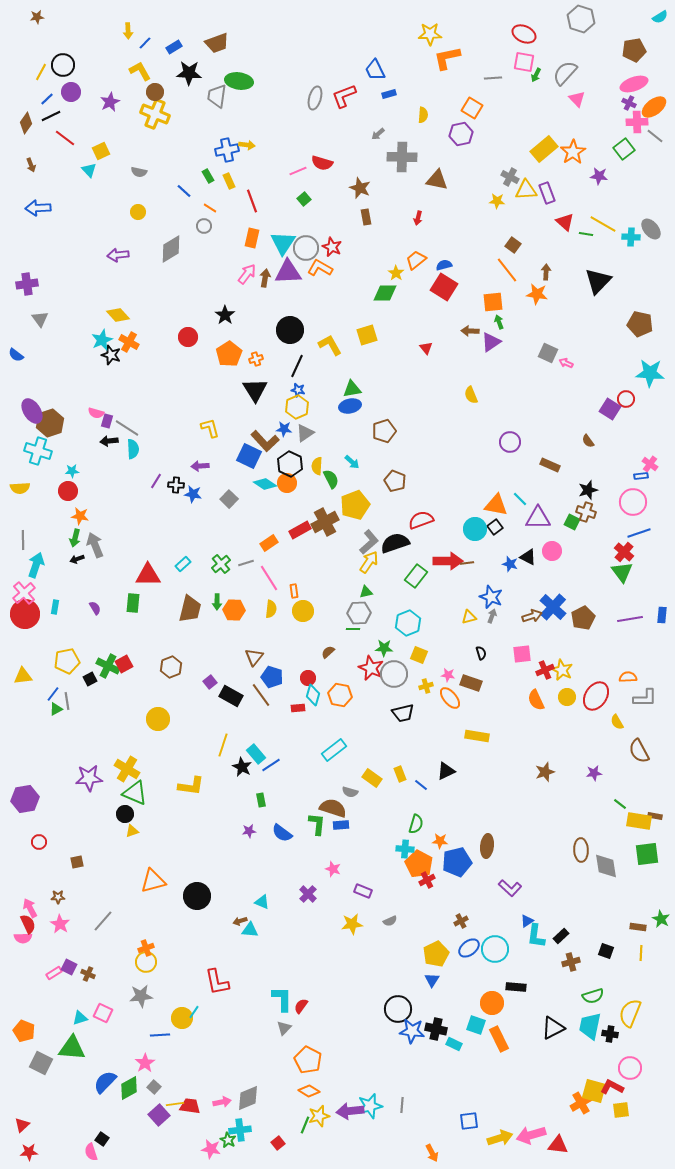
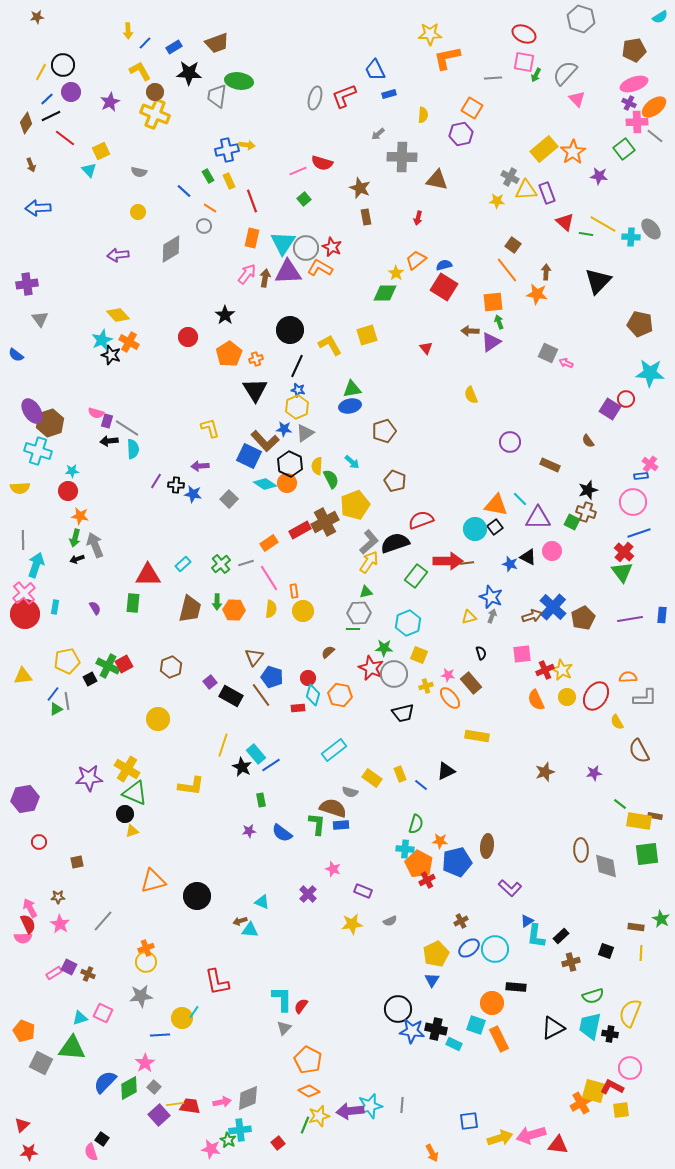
brown rectangle at (471, 683): rotated 30 degrees clockwise
brown rectangle at (638, 927): moved 2 px left
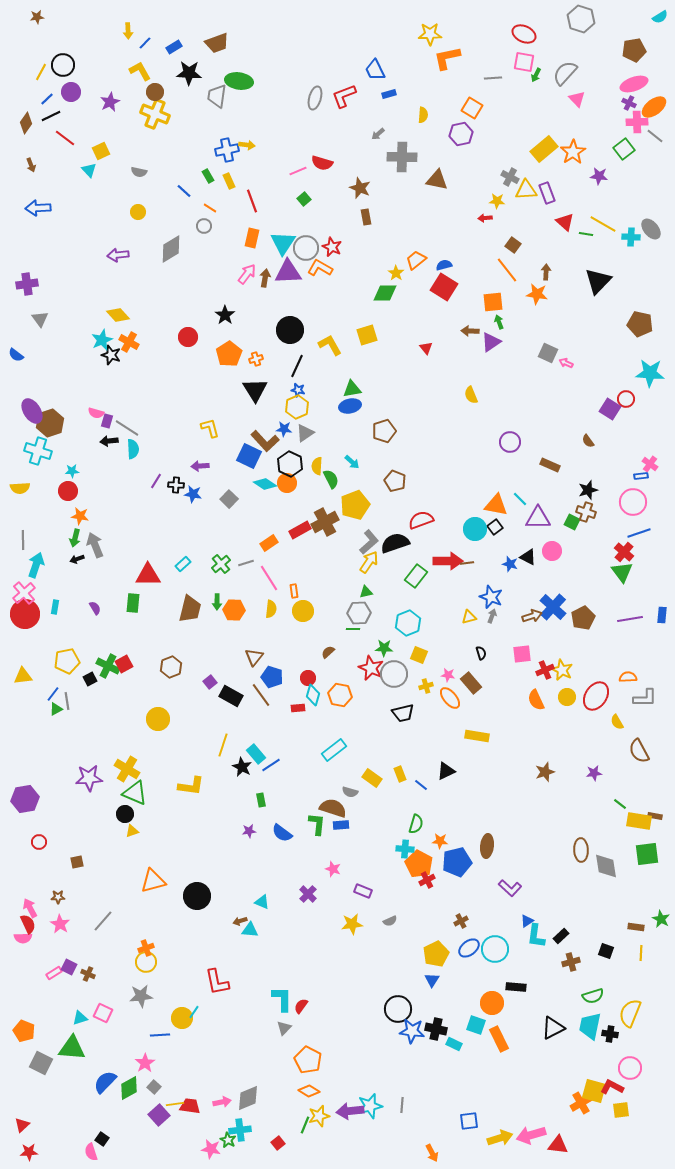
red arrow at (418, 218): moved 67 px right; rotated 72 degrees clockwise
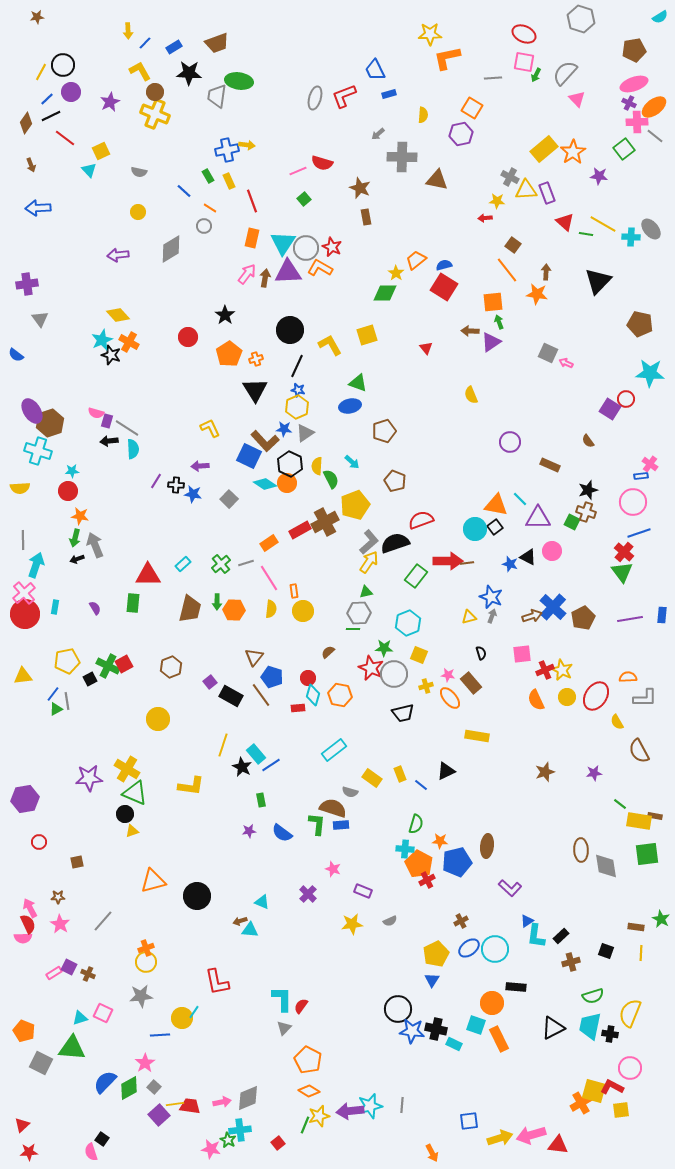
green triangle at (352, 389): moved 6 px right, 6 px up; rotated 30 degrees clockwise
yellow L-shape at (210, 428): rotated 10 degrees counterclockwise
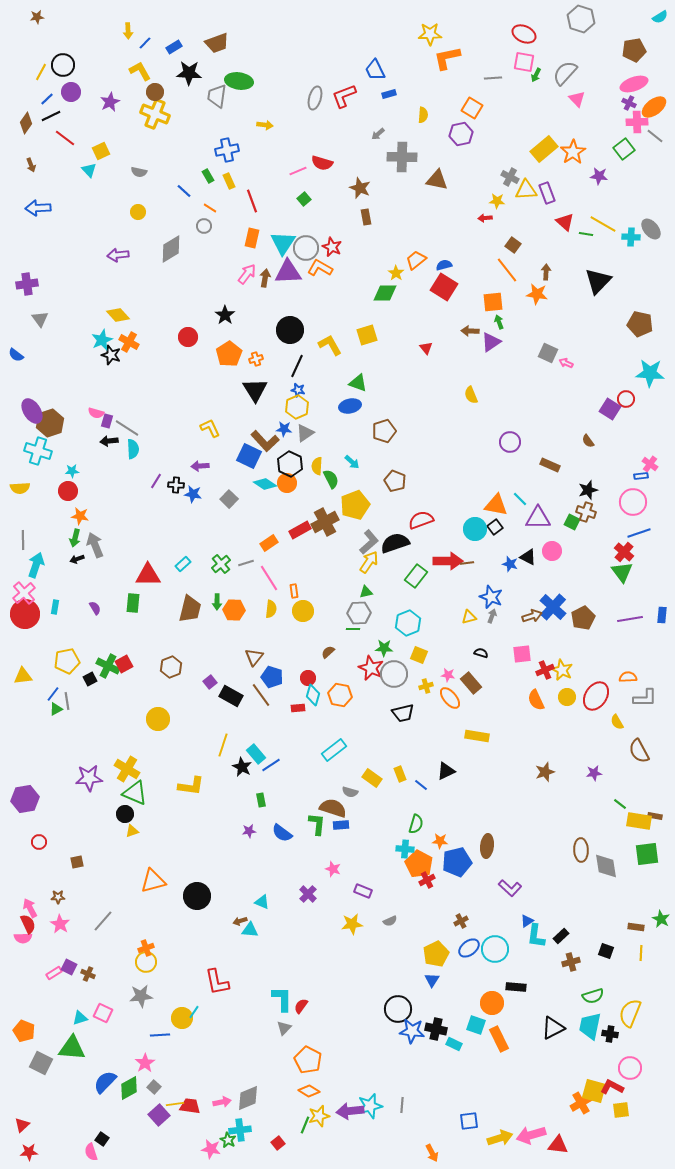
yellow arrow at (247, 145): moved 18 px right, 20 px up
black semicircle at (481, 653): rotated 56 degrees counterclockwise
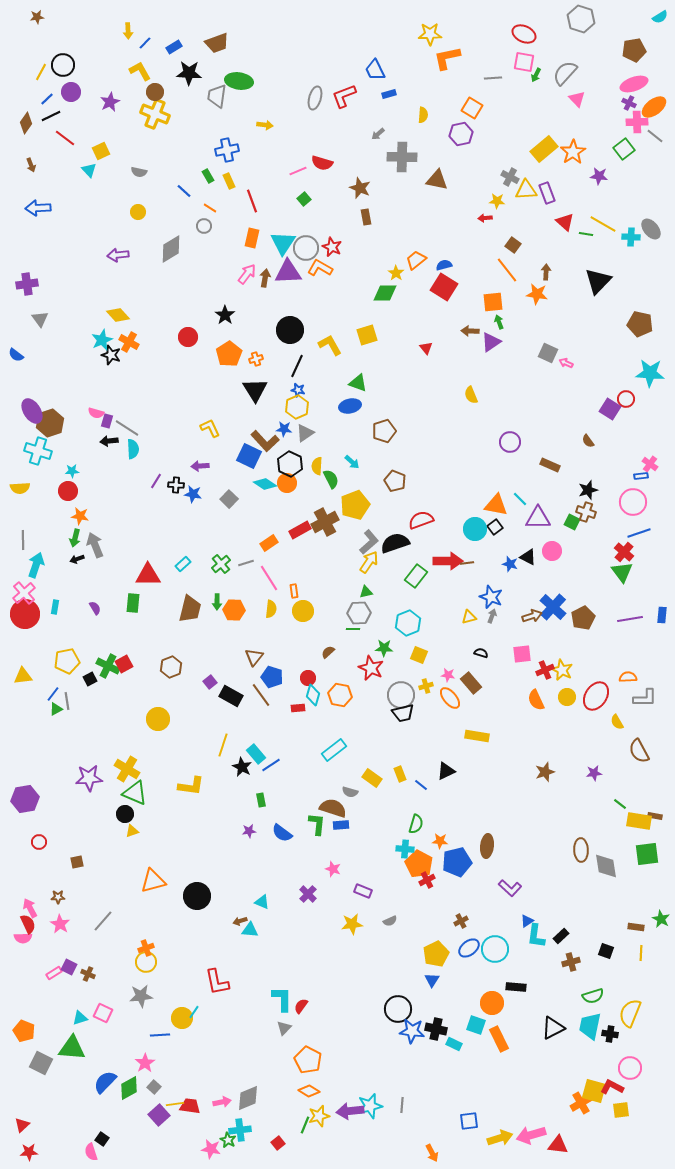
gray circle at (394, 674): moved 7 px right, 21 px down
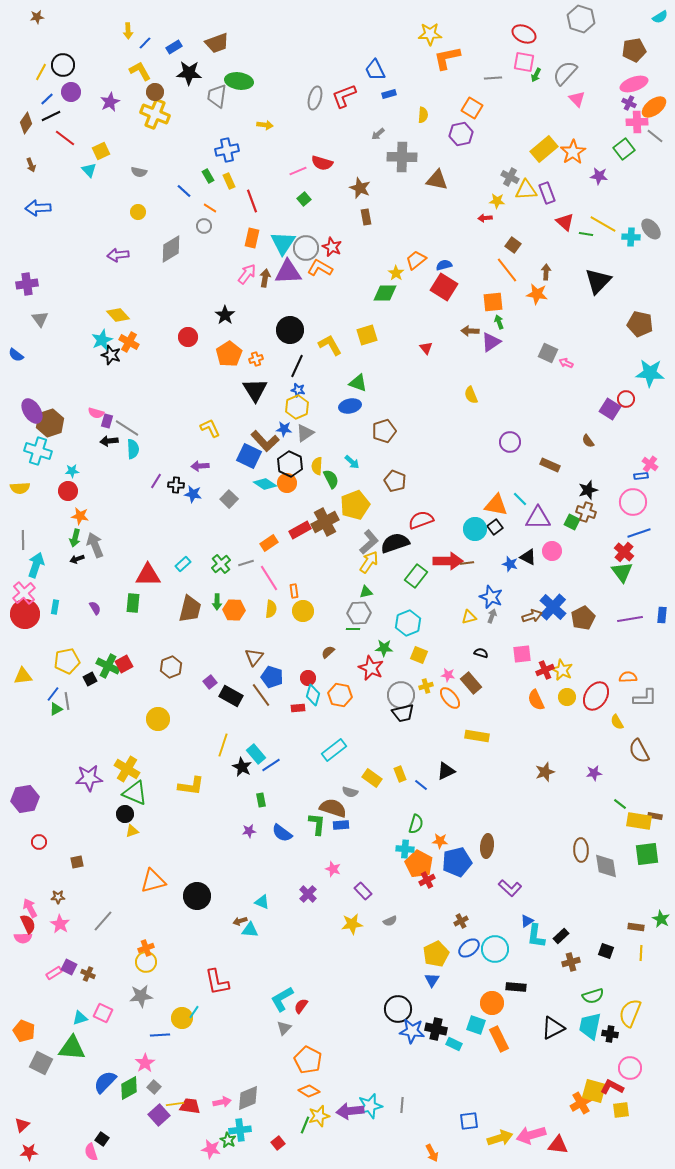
purple rectangle at (363, 891): rotated 24 degrees clockwise
cyan L-shape at (282, 999): rotated 120 degrees counterclockwise
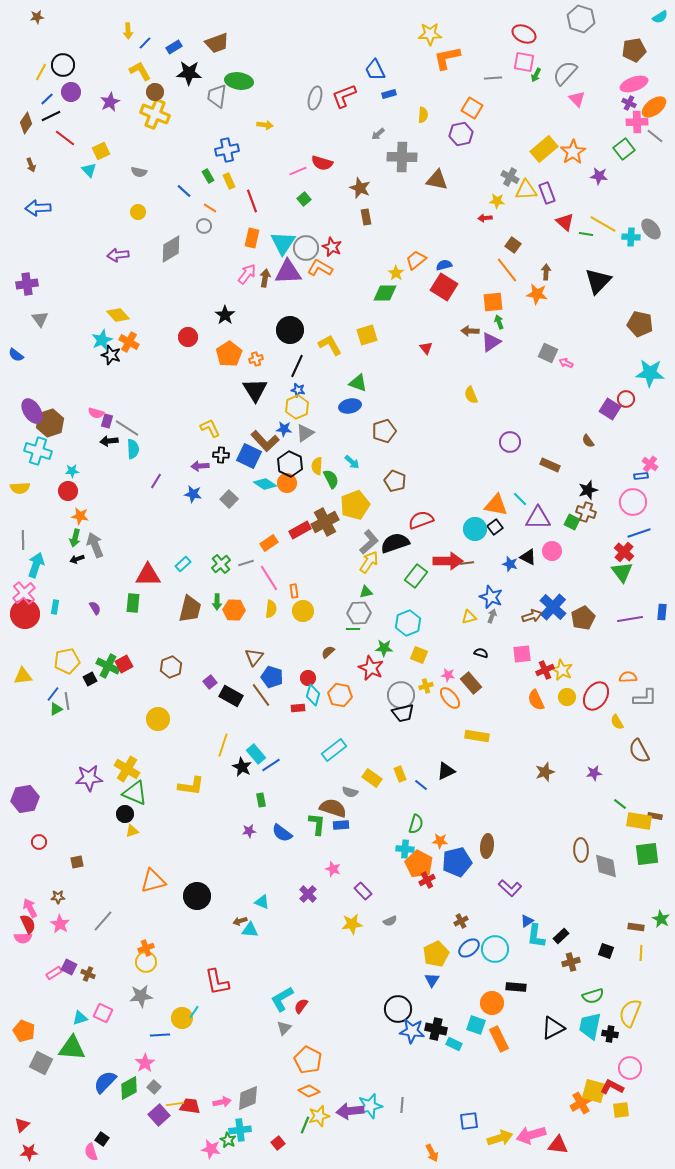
black cross at (176, 485): moved 45 px right, 30 px up
blue rectangle at (662, 615): moved 3 px up
